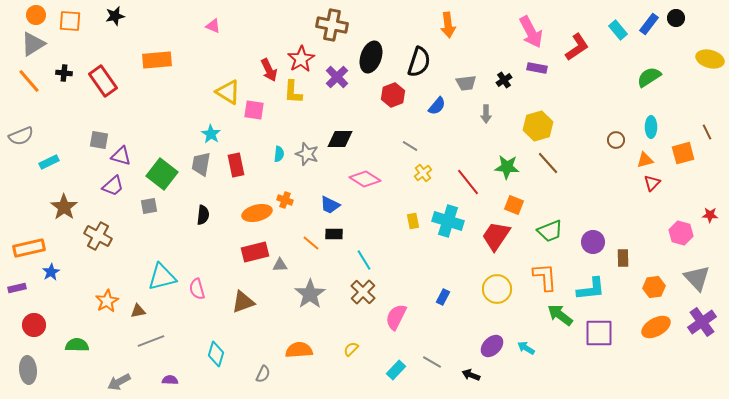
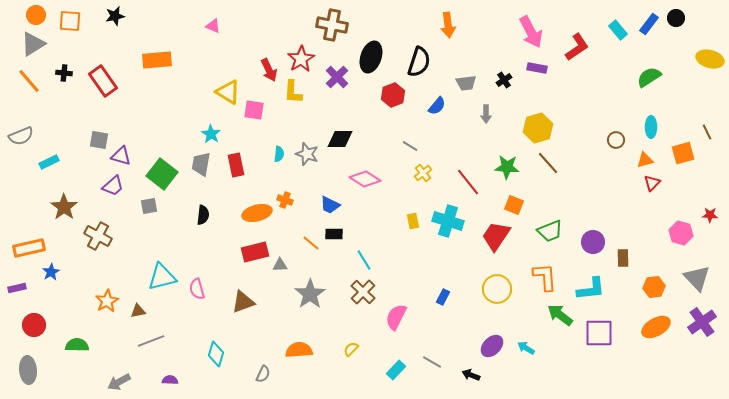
yellow hexagon at (538, 126): moved 2 px down
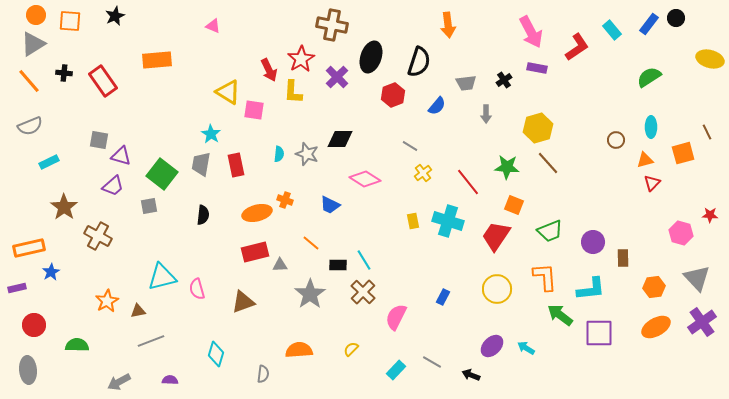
black star at (115, 16): rotated 12 degrees counterclockwise
cyan rectangle at (618, 30): moved 6 px left
gray semicircle at (21, 136): moved 9 px right, 10 px up
black rectangle at (334, 234): moved 4 px right, 31 px down
gray semicircle at (263, 374): rotated 18 degrees counterclockwise
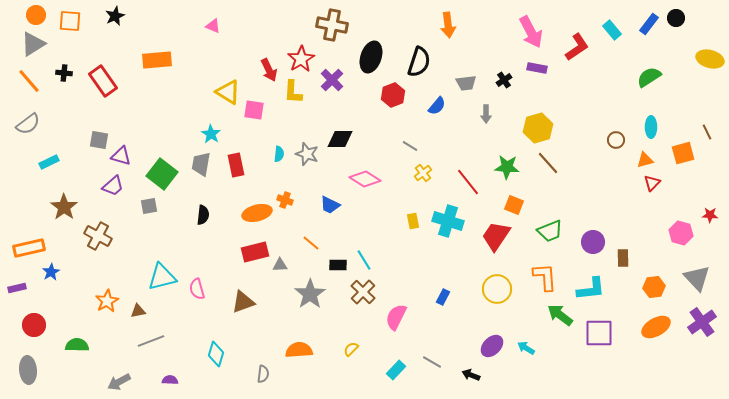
purple cross at (337, 77): moved 5 px left, 3 px down
gray semicircle at (30, 126): moved 2 px left, 2 px up; rotated 15 degrees counterclockwise
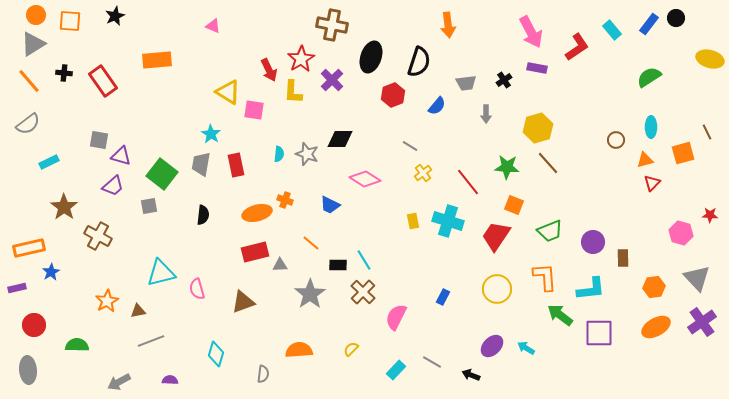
cyan triangle at (162, 277): moved 1 px left, 4 px up
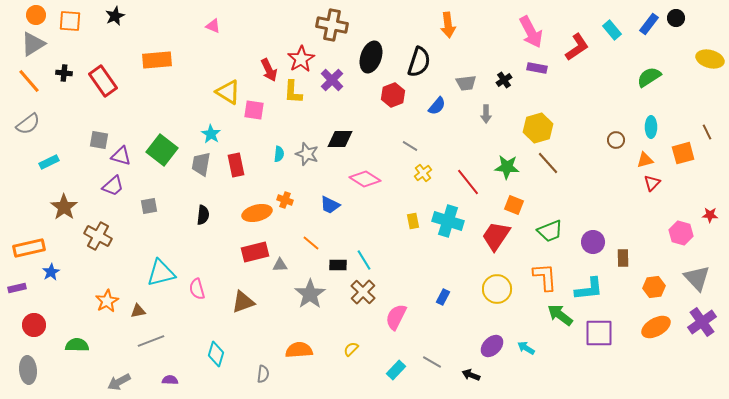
green square at (162, 174): moved 24 px up
cyan L-shape at (591, 289): moved 2 px left
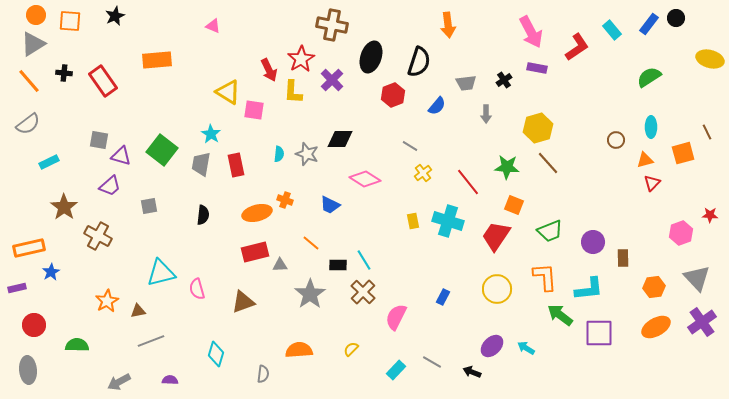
purple trapezoid at (113, 186): moved 3 px left
pink hexagon at (681, 233): rotated 25 degrees clockwise
black arrow at (471, 375): moved 1 px right, 3 px up
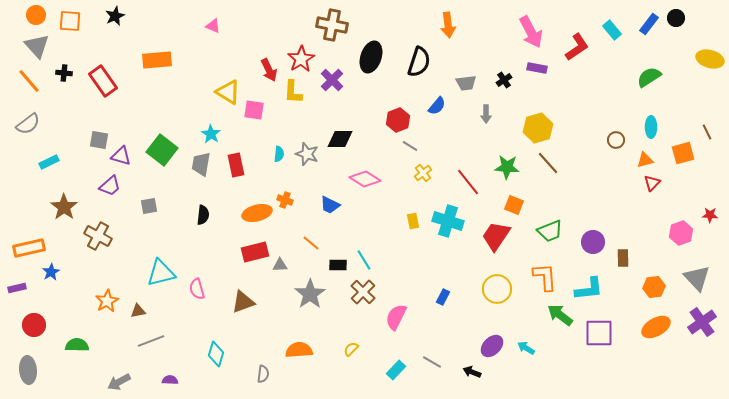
gray triangle at (33, 44): moved 4 px right, 2 px down; rotated 40 degrees counterclockwise
red hexagon at (393, 95): moved 5 px right, 25 px down
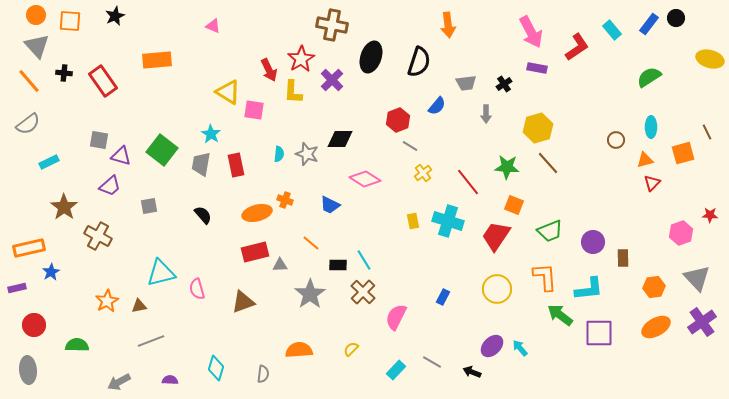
black cross at (504, 80): moved 4 px down
black semicircle at (203, 215): rotated 48 degrees counterclockwise
brown triangle at (138, 311): moved 1 px right, 5 px up
cyan arrow at (526, 348): moved 6 px left; rotated 18 degrees clockwise
cyan diamond at (216, 354): moved 14 px down
